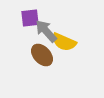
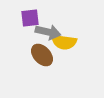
gray arrow: moved 2 px right, 1 px down; rotated 145 degrees clockwise
yellow semicircle: rotated 15 degrees counterclockwise
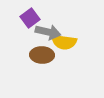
purple square: rotated 30 degrees counterclockwise
brown ellipse: rotated 45 degrees counterclockwise
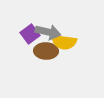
purple square: moved 16 px down
brown ellipse: moved 4 px right, 4 px up
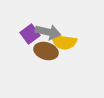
brown ellipse: rotated 15 degrees clockwise
